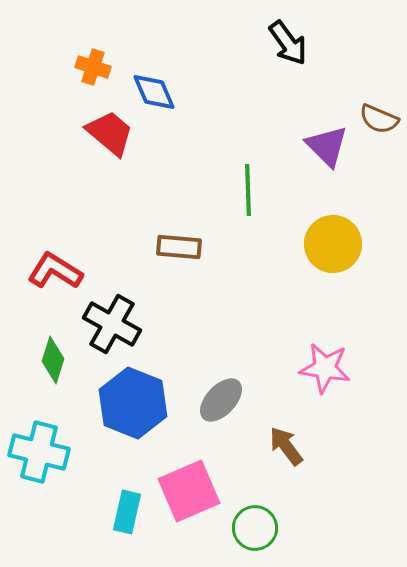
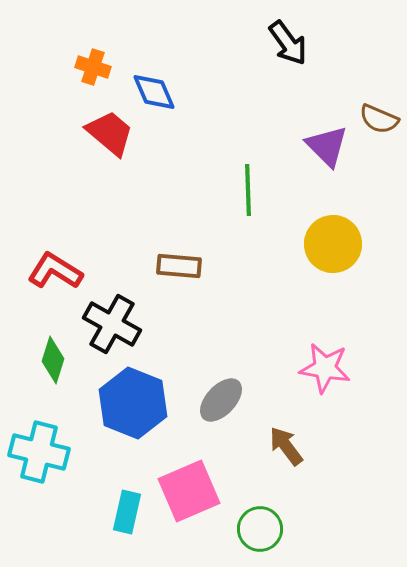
brown rectangle: moved 19 px down
green circle: moved 5 px right, 1 px down
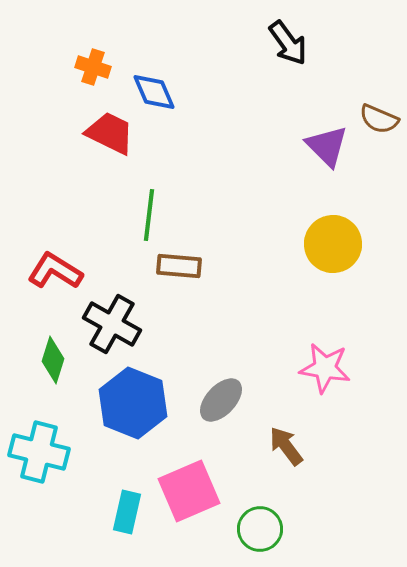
red trapezoid: rotated 14 degrees counterclockwise
green line: moved 99 px left, 25 px down; rotated 9 degrees clockwise
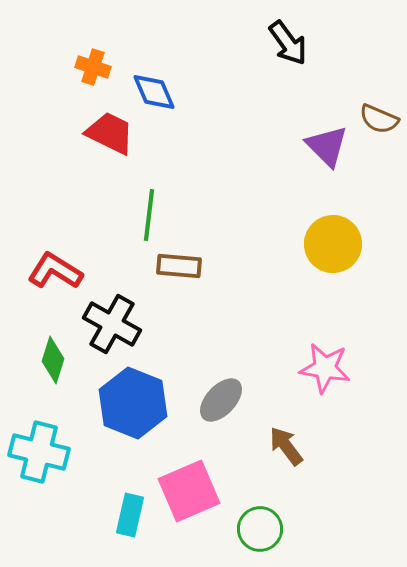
cyan rectangle: moved 3 px right, 3 px down
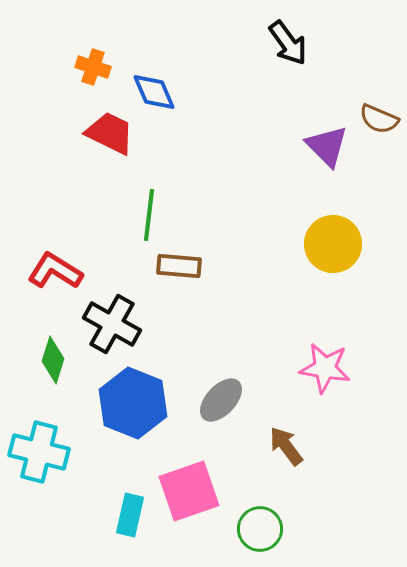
pink square: rotated 4 degrees clockwise
